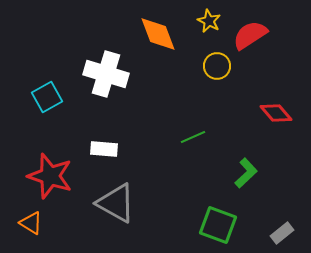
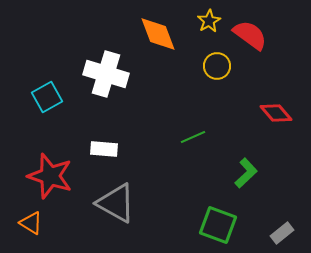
yellow star: rotated 15 degrees clockwise
red semicircle: rotated 69 degrees clockwise
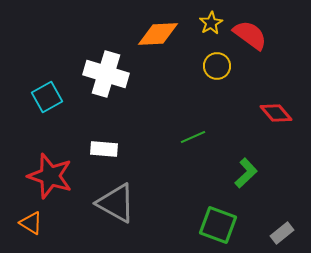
yellow star: moved 2 px right, 2 px down
orange diamond: rotated 72 degrees counterclockwise
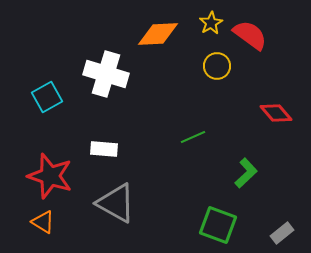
orange triangle: moved 12 px right, 1 px up
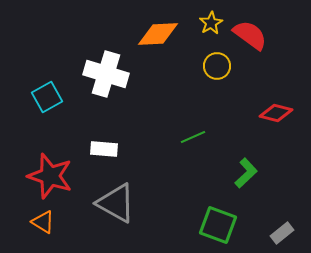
red diamond: rotated 36 degrees counterclockwise
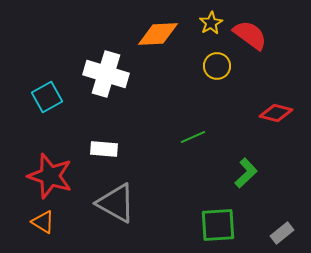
green square: rotated 24 degrees counterclockwise
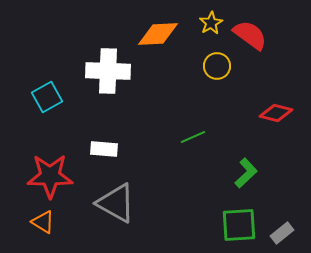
white cross: moved 2 px right, 3 px up; rotated 15 degrees counterclockwise
red star: rotated 18 degrees counterclockwise
green square: moved 21 px right
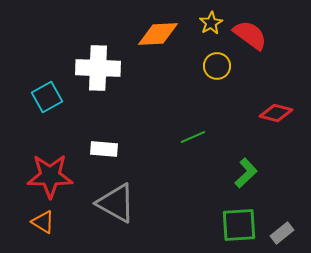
white cross: moved 10 px left, 3 px up
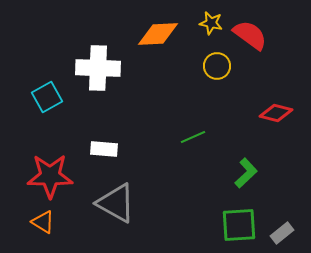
yellow star: rotated 30 degrees counterclockwise
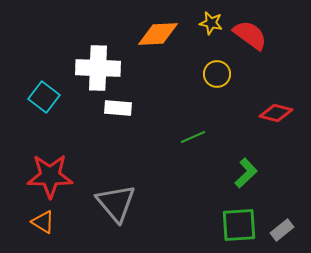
yellow circle: moved 8 px down
cyan square: moved 3 px left; rotated 24 degrees counterclockwise
white rectangle: moved 14 px right, 41 px up
gray triangle: rotated 21 degrees clockwise
gray rectangle: moved 3 px up
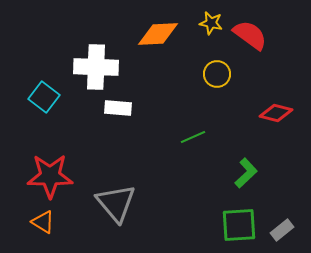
white cross: moved 2 px left, 1 px up
